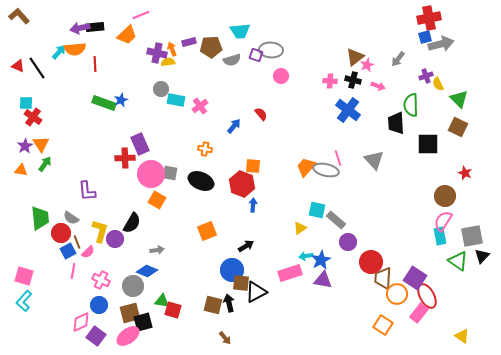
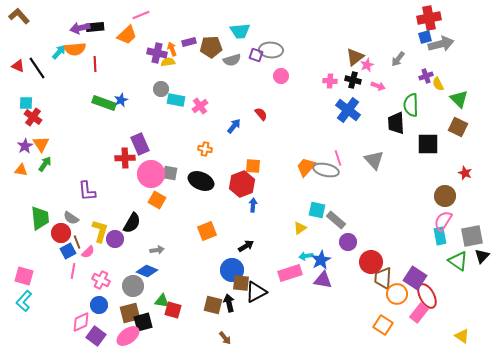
red hexagon at (242, 184): rotated 20 degrees clockwise
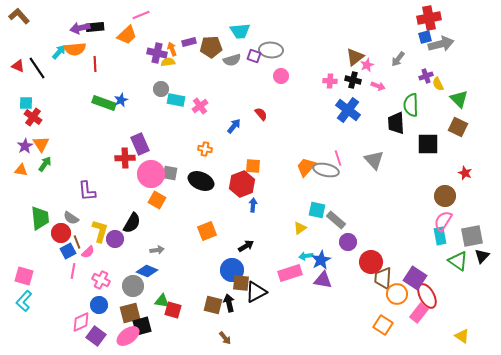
purple square at (256, 55): moved 2 px left, 1 px down
black square at (143, 322): moved 1 px left, 4 px down
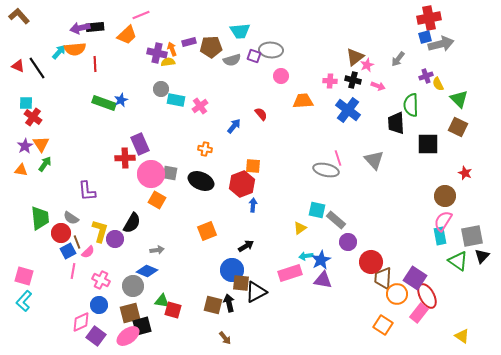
orange trapezoid at (306, 167): moved 3 px left, 66 px up; rotated 45 degrees clockwise
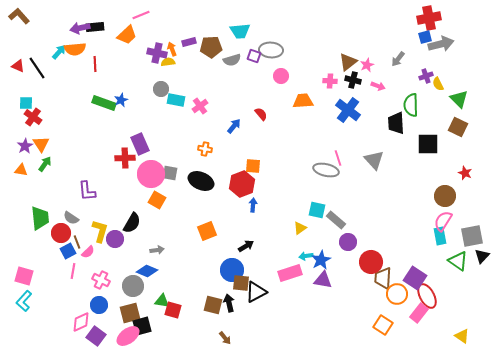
brown triangle at (355, 57): moved 7 px left, 5 px down
